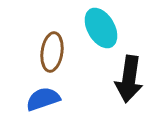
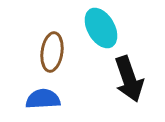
black arrow: rotated 27 degrees counterclockwise
blue semicircle: rotated 16 degrees clockwise
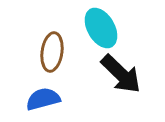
black arrow: moved 8 px left, 5 px up; rotated 27 degrees counterclockwise
blue semicircle: rotated 12 degrees counterclockwise
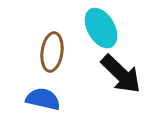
blue semicircle: rotated 28 degrees clockwise
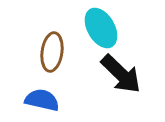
blue semicircle: moved 1 px left, 1 px down
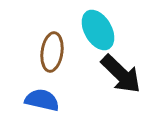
cyan ellipse: moved 3 px left, 2 px down
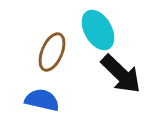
brown ellipse: rotated 15 degrees clockwise
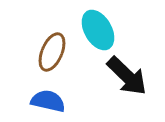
black arrow: moved 6 px right, 2 px down
blue semicircle: moved 6 px right, 1 px down
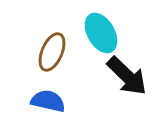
cyan ellipse: moved 3 px right, 3 px down
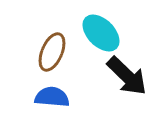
cyan ellipse: rotated 15 degrees counterclockwise
blue semicircle: moved 4 px right, 4 px up; rotated 8 degrees counterclockwise
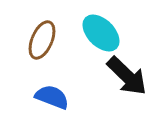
brown ellipse: moved 10 px left, 12 px up
blue semicircle: rotated 16 degrees clockwise
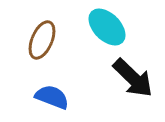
cyan ellipse: moved 6 px right, 6 px up
black arrow: moved 6 px right, 2 px down
